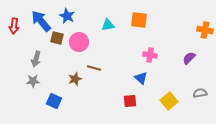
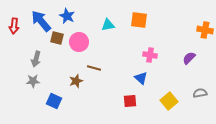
brown star: moved 1 px right, 2 px down
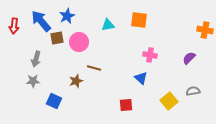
blue star: rotated 21 degrees clockwise
brown square: rotated 24 degrees counterclockwise
gray semicircle: moved 7 px left, 2 px up
red square: moved 4 px left, 4 px down
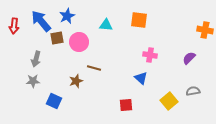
cyan triangle: moved 2 px left; rotated 16 degrees clockwise
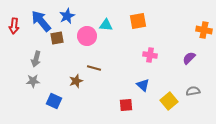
orange square: moved 1 px left, 1 px down; rotated 18 degrees counterclockwise
orange cross: moved 1 px left
pink circle: moved 8 px right, 6 px up
blue triangle: moved 2 px right, 7 px down
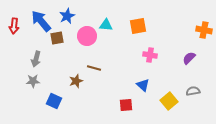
orange square: moved 5 px down
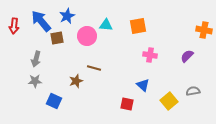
purple semicircle: moved 2 px left, 2 px up
gray star: moved 2 px right
red square: moved 1 px right, 1 px up; rotated 16 degrees clockwise
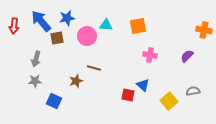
blue star: moved 2 px down; rotated 14 degrees clockwise
red square: moved 1 px right, 9 px up
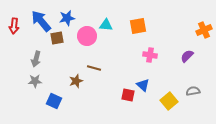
orange cross: rotated 35 degrees counterclockwise
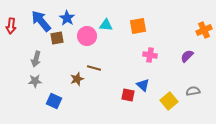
blue star: rotated 28 degrees counterclockwise
red arrow: moved 3 px left
brown star: moved 1 px right, 2 px up
